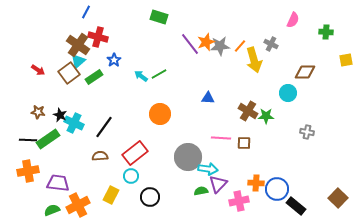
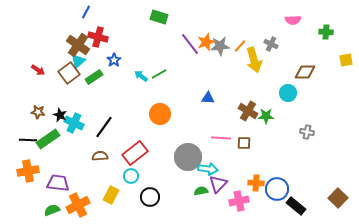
pink semicircle at (293, 20): rotated 63 degrees clockwise
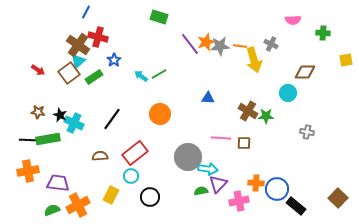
green cross at (326, 32): moved 3 px left, 1 px down
orange line at (240, 46): rotated 56 degrees clockwise
black line at (104, 127): moved 8 px right, 8 px up
green rectangle at (48, 139): rotated 25 degrees clockwise
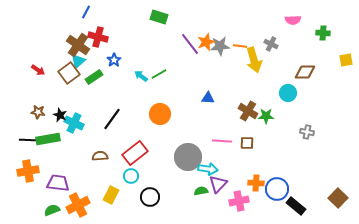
pink line at (221, 138): moved 1 px right, 3 px down
brown square at (244, 143): moved 3 px right
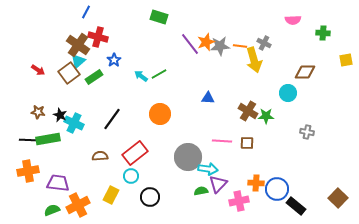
gray cross at (271, 44): moved 7 px left, 1 px up
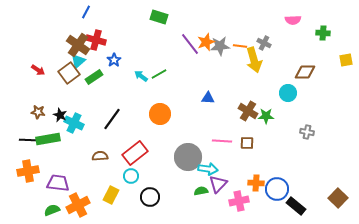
red cross at (98, 37): moved 2 px left, 3 px down
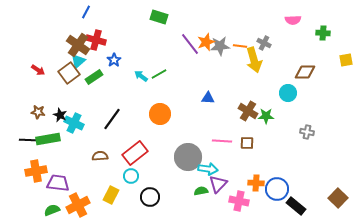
orange cross at (28, 171): moved 8 px right
pink cross at (239, 201): rotated 24 degrees clockwise
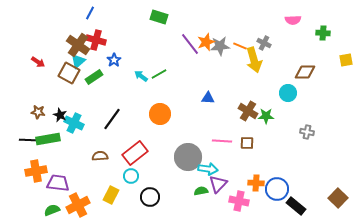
blue line at (86, 12): moved 4 px right, 1 px down
orange line at (240, 46): rotated 16 degrees clockwise
red arrow at (38, 70): moved 8 px up
brown square at (69, 73): rotated 25 degrees counterclockwise
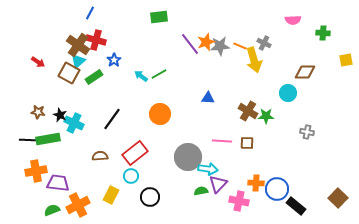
green rectangle at (159, 17): rotated 24 degrees counterclockwise
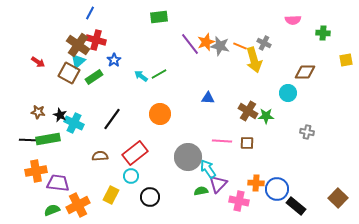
gray star at (220, 46): rotated 18 degrees clockwise
cyan arrow at (208, 169): rotated 132 degrees counterclockwise
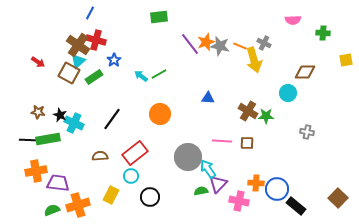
orange cross at (78, 205): rotated 10 degrees clockwise
